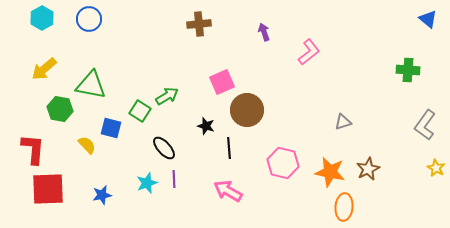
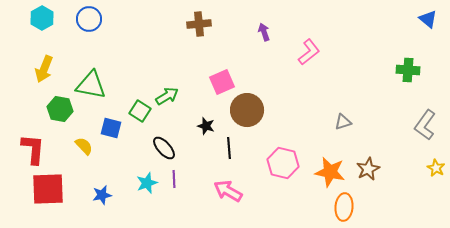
yellow arrow: rotated 28 degrees counterclockwise
yellow semicircle: moved 3 px left, 1 px down
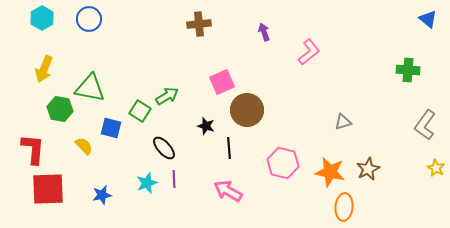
green triangle: moved 1 px left, 3 px down
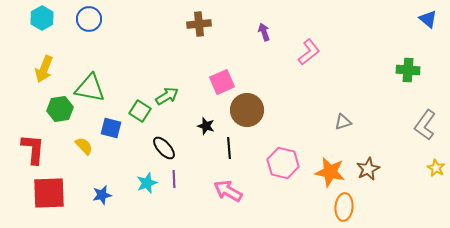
green hexagon: rotated 20 degrees counterclockwise
red square: moved 1 px right, 4 px down
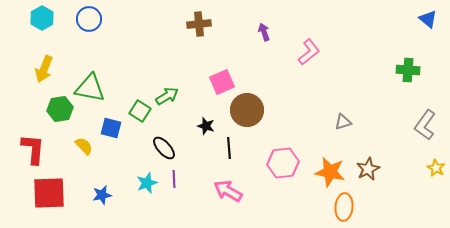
pink hexagon: rotated 20 degrees counterclockwise
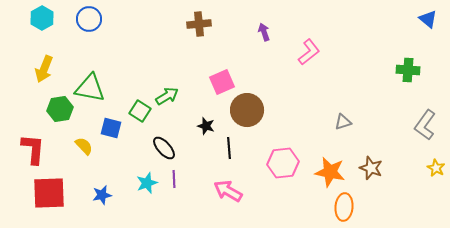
brown star: moved 3 px right, 1 px up; rotated 25 degrees counterclockwise
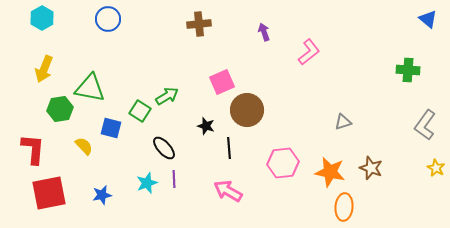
blue circle: moved 19 px right
red square: rotated 9 degrees counterclockwise
